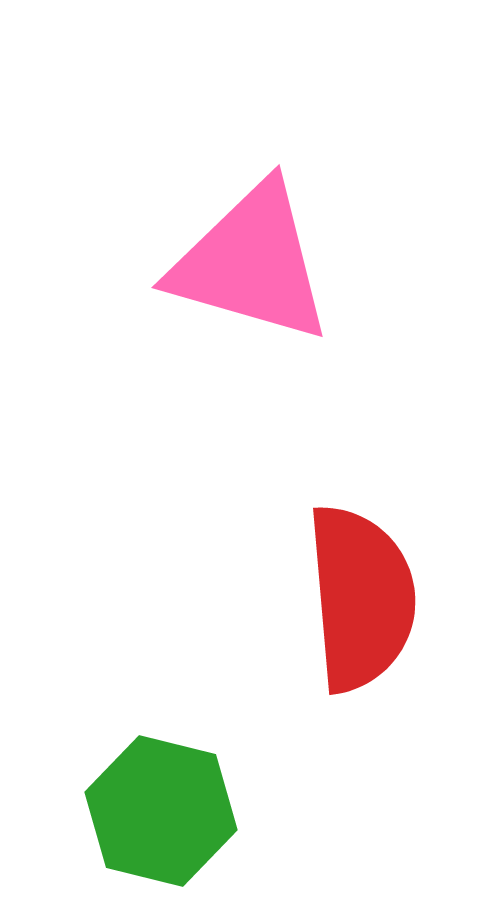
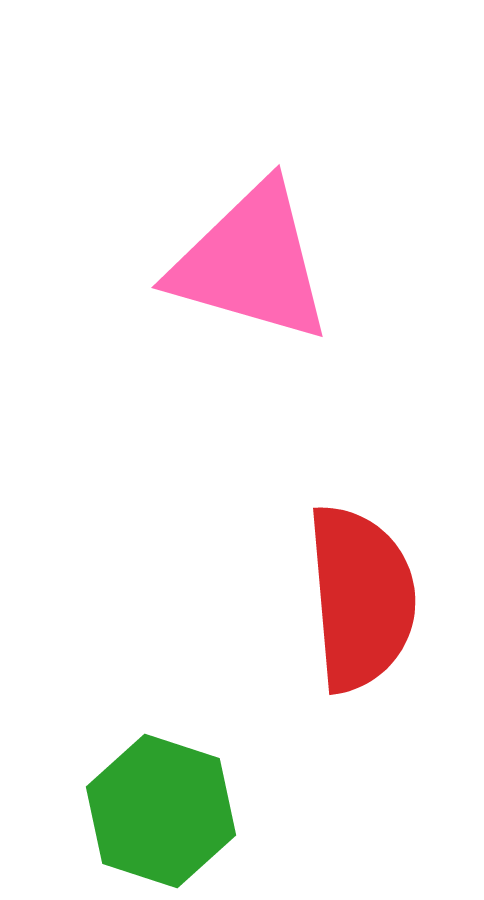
green hexagon: rotated 4 degrees clockwise
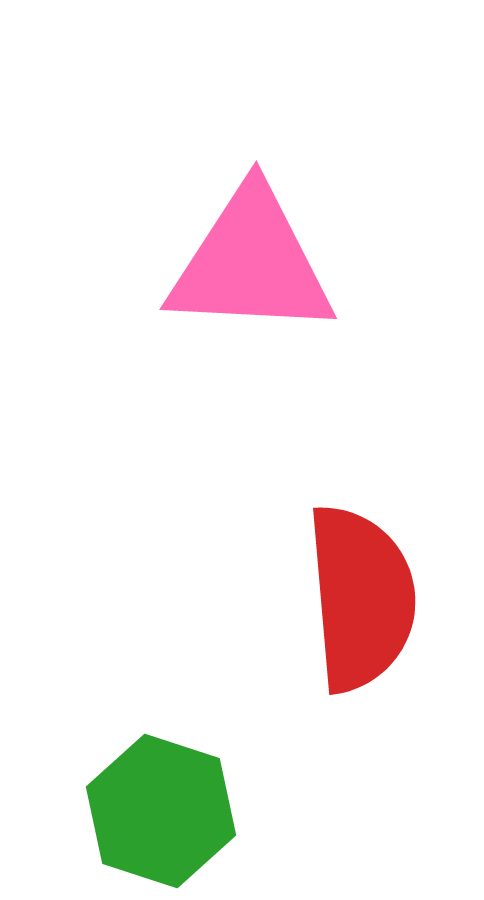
pink triangle: rotated 13 degrees counterclockwise
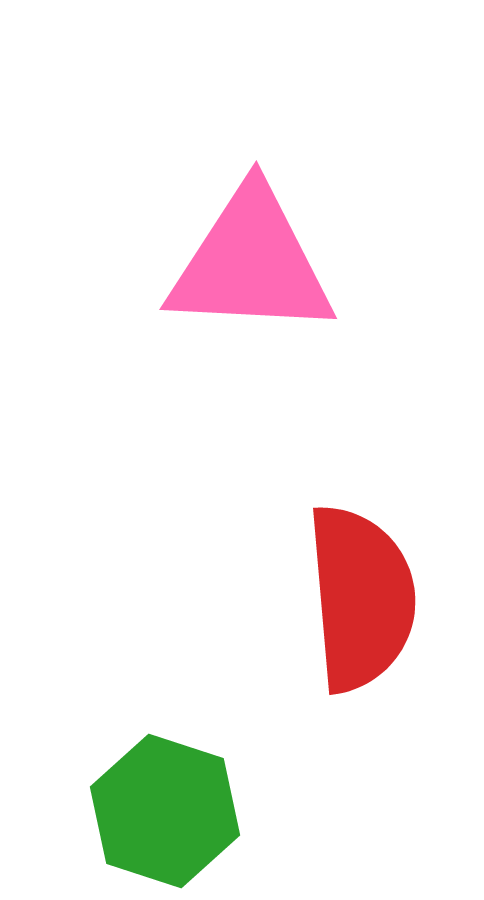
green hexagon: moved 4 px right
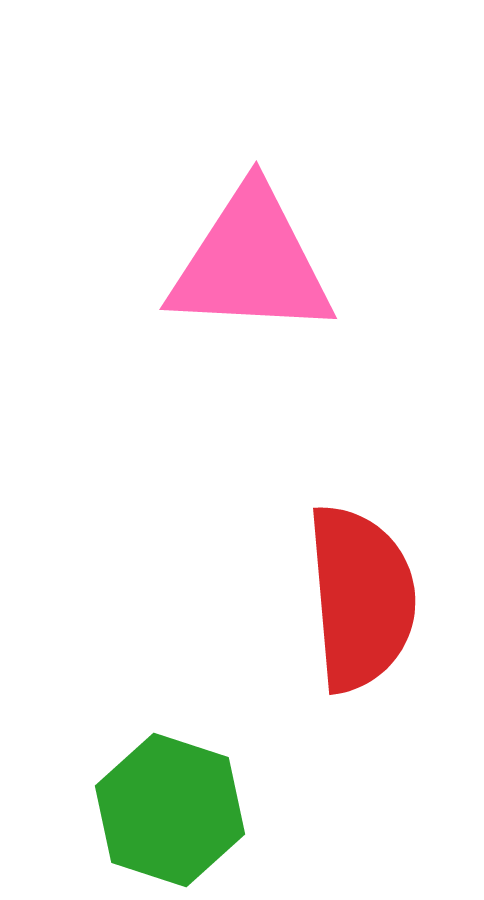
green hexagon: moved 5 px right, 1 px up
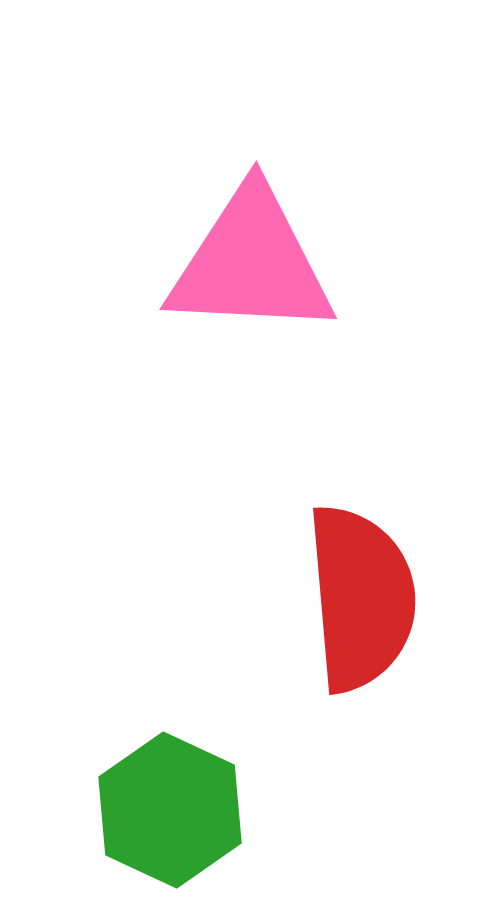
green hexagon: rotated 7 degrees clockwise
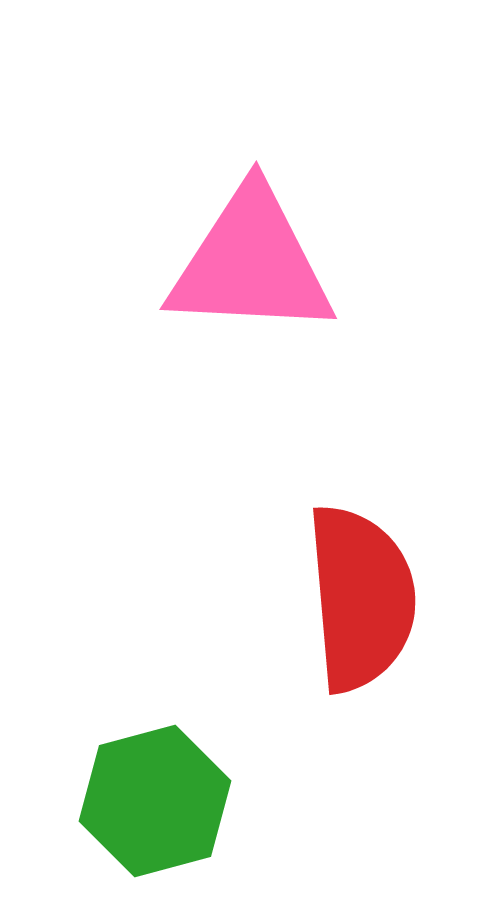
green hexagon: moved 15 px left, 9 px up; rotated 20 degrees clockwise
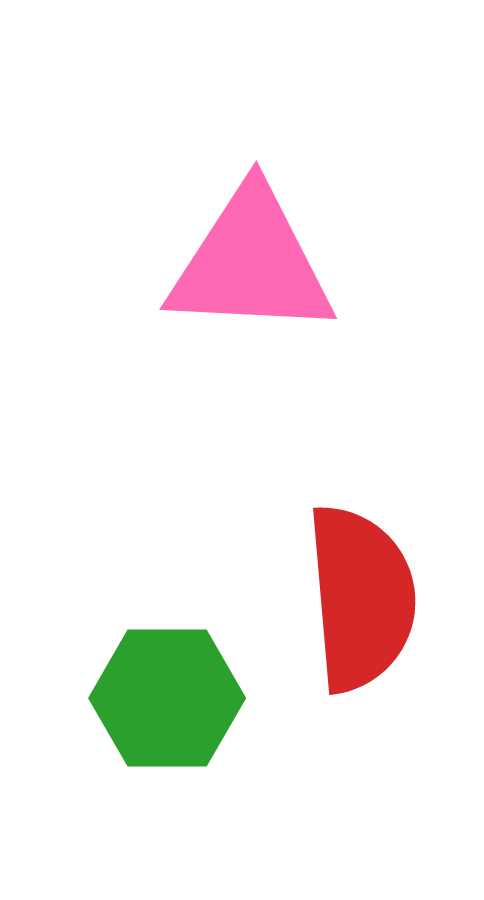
green hexagon: moved 12 px right, 103 px up; rotated 15 degrees clockwise
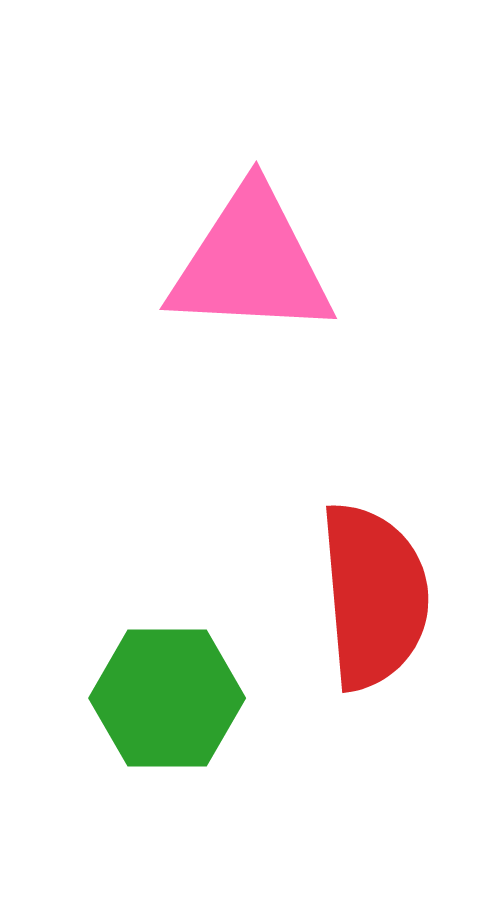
red semicircle: moved 13 px right, 2 px up
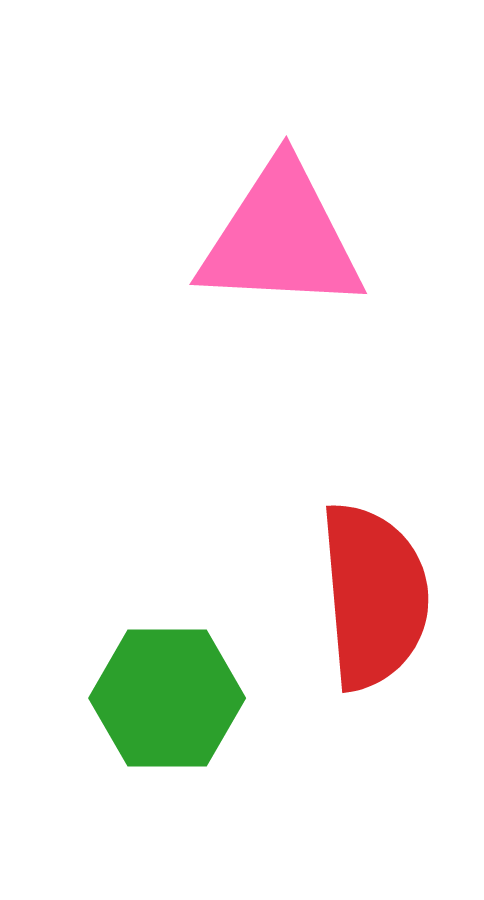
pink triangle: moved 30 px right, 25 px up
